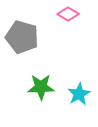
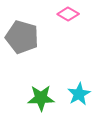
green star: moved 11 px down
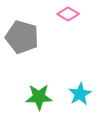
cyan star: moved 1 px right
green star: moved 2 px left, 1 px up
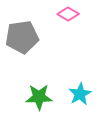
gray pentagon: rotated 24 degrees counterclockwise
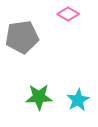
cyan star: moved 2 px left, 6 px down
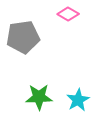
gray pentagon: moved 1 px right
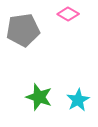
gray pentagon: moved 7 px up
green star: rotated 20 degrees clockwise
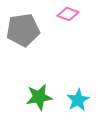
pink diamond: rotated 10 degrees counterclockwise
green star: rotated 28 degrees counterclockwise
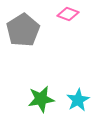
gray pentagon: rotated 24 degrees counterclockwise
green star: moved 2 px right, 2 px down
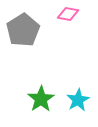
pink diamond: rotated 10 degrees counterclockwise
green star: rotated 24 degrees counterclockwise
